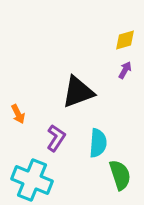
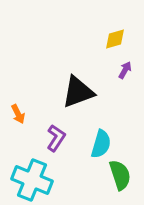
yellow diamond: moved 10 px left, 1 px up
cyan semicircle: moved 3 px right, 1 px down; rotated 12 degrees clockwise
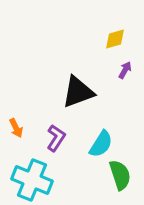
orange arrow: moved 2 px left, 14 px down
cyan semicircle: rotated 16 degrees clockwise
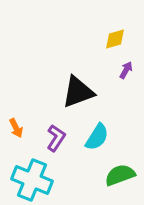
purple arrow: moved 1 px right
cyan semicircle: moved 4 px left, 7 px up
green semicircle: rotated 92 degrees counterclockwise
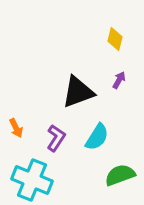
yellow diamond: rotated 60 degrees counterclockwise
purple arrow: moved 7 px left, 10 px down
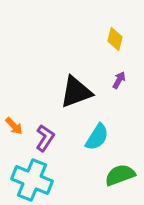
black triangle: moved 2 px left
orange arrow: moved 2 px left, 2 px up; rotated 18 degrees counterclockwise
purple L-shape: moved 11 px left
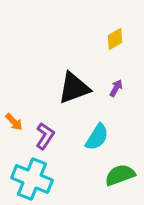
yellow diamond: rotated 45 degrees clockwise
purple arrow: moved 3 px left, 8 px down
black triangle: moved 2 px left, 4 px up
orange arrow: moved 4 px up
purple L-shape: moved 2 px up
cyan cross: moved 1 px up
